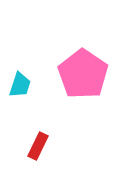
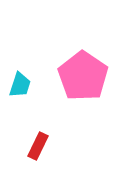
pink pentagon: moved 2 px down
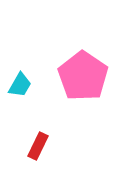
cyan trapezoid: rotated 12 degrees clockwise
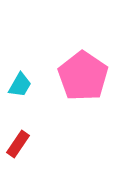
red rectangle: moved 20 px left, 2 px up; rotated 8 degrees clockwise
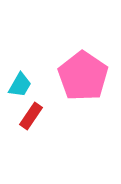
red rectangle: moved 13 px right, 28 px up
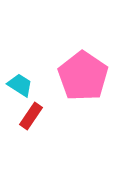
cyan trapezoid: rotated 88 degrees counterclockwise
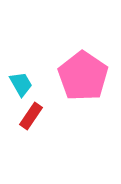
cyan trapezoid: moved 1 px right, 1 px up; rotated 28 degrees clockwise
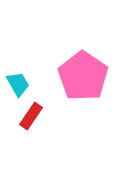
cyan trapezoid: moved 3 px left
